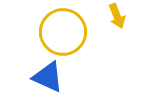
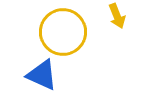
blue triangle: moved 6 px left, 2 px up
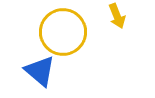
blue triangle: moved 2 px left, 4 px up; rotated 16 degrees clockwise
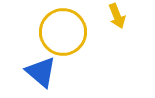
blue triangle: moved 1 px right, 1 px down
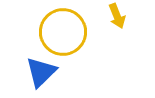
blue triangle: rotated 36 degrees clockwise
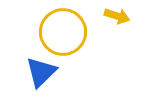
yellow arrow: rotated 50 degrees counterclockwise
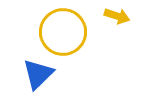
blue triangle: moved 3 px left, 2 px down
